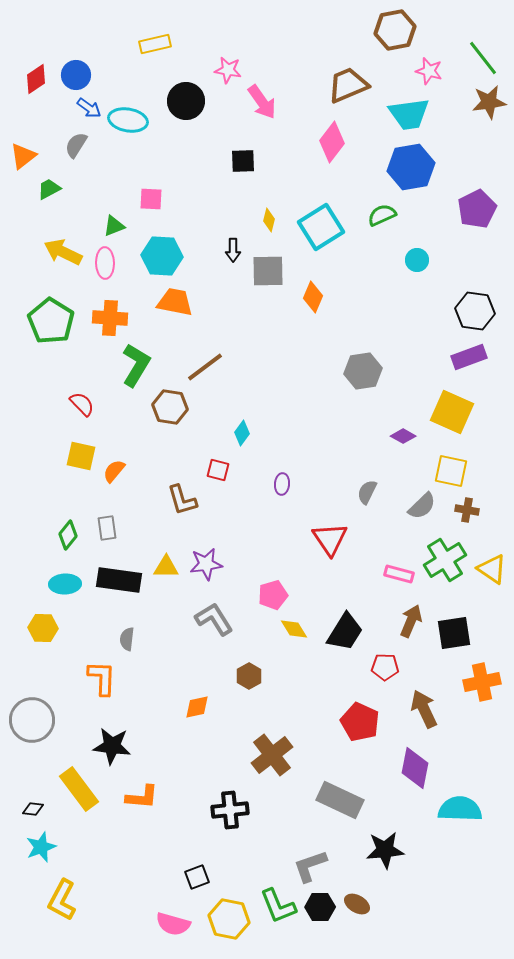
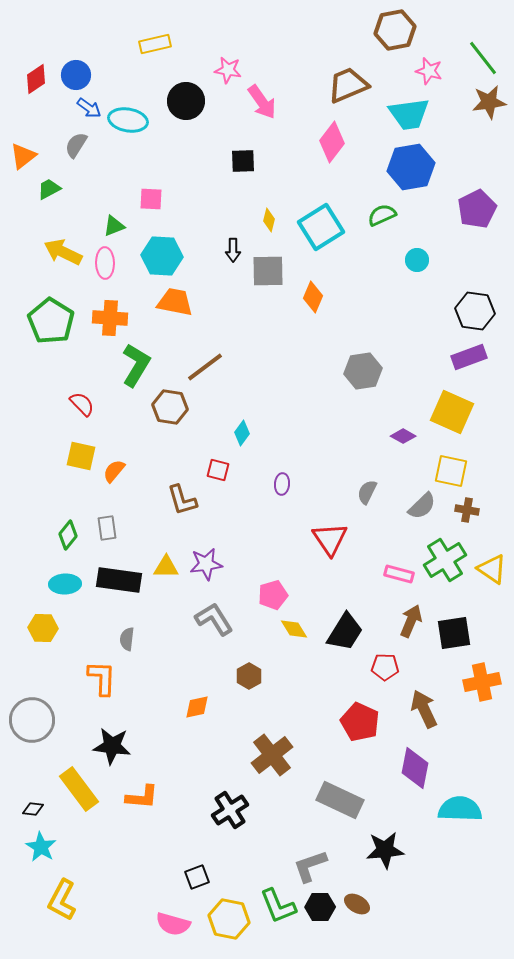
black cross at (230, 810): rotated 27 degrees counterclockwise
cyan star at (41, 847): rotated 20 degrees counterclockwise
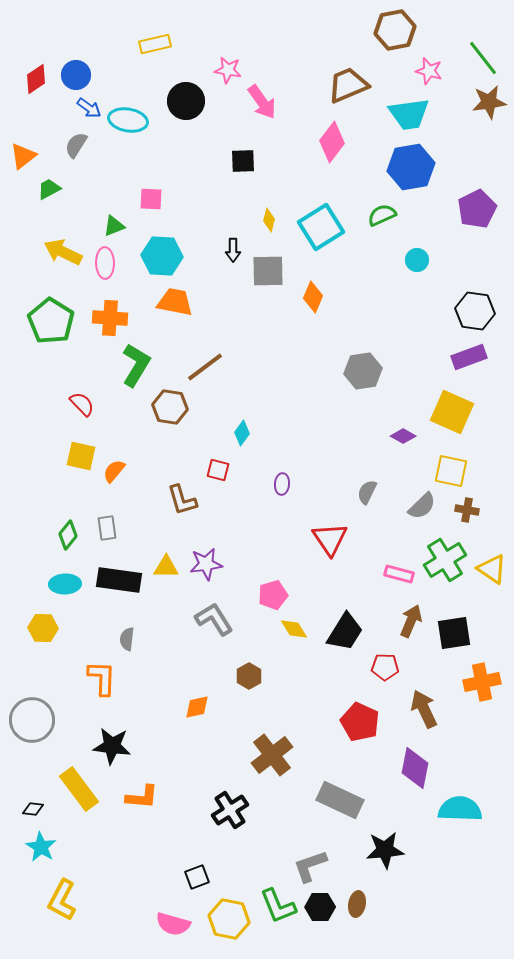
brown ellipse at (357, 904): rotated 70 degrees clockwise
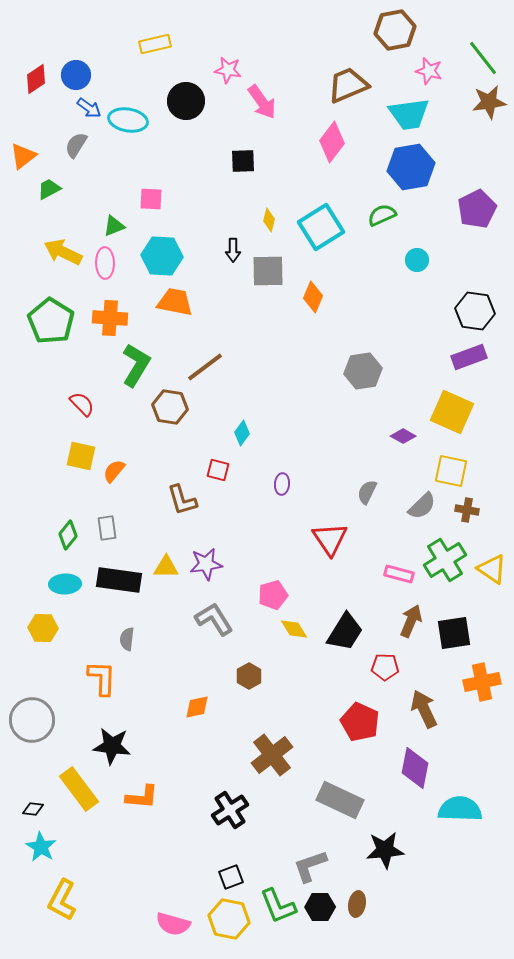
black square at (197, 877): moved 34 px right
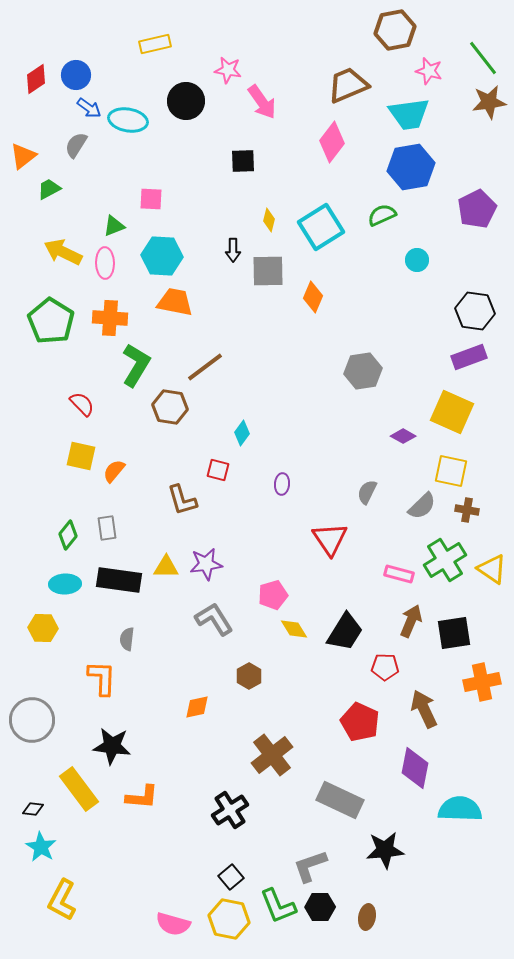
black square at (231, 877): rotated 20 degrees counterclockwise
brown ellipse at (357, 904): moved 10 px right, 13 px down
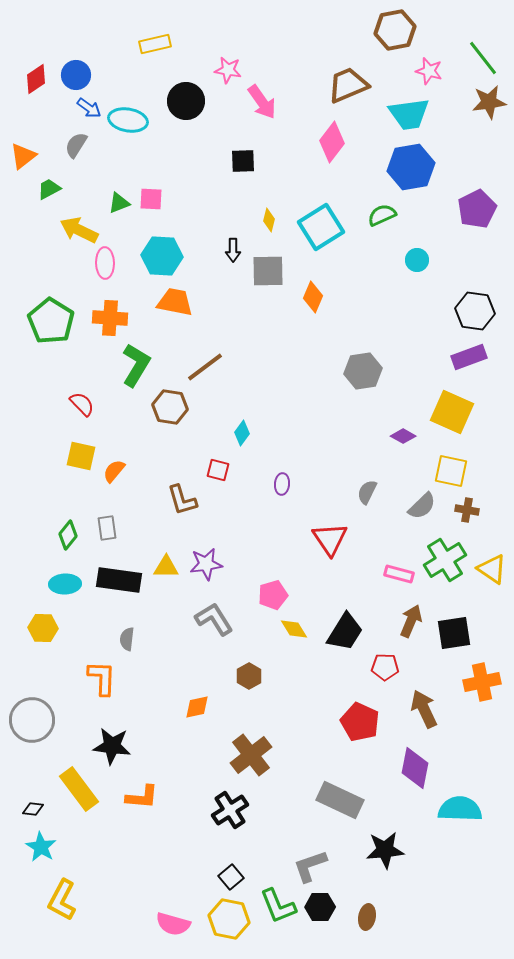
green triangle at (114, 226): moved 5 px right, 23 px up
yellow arrow at (63, 252): moved 16 px right, 22 px up
brown cross at (272, 755): moved 21 px left
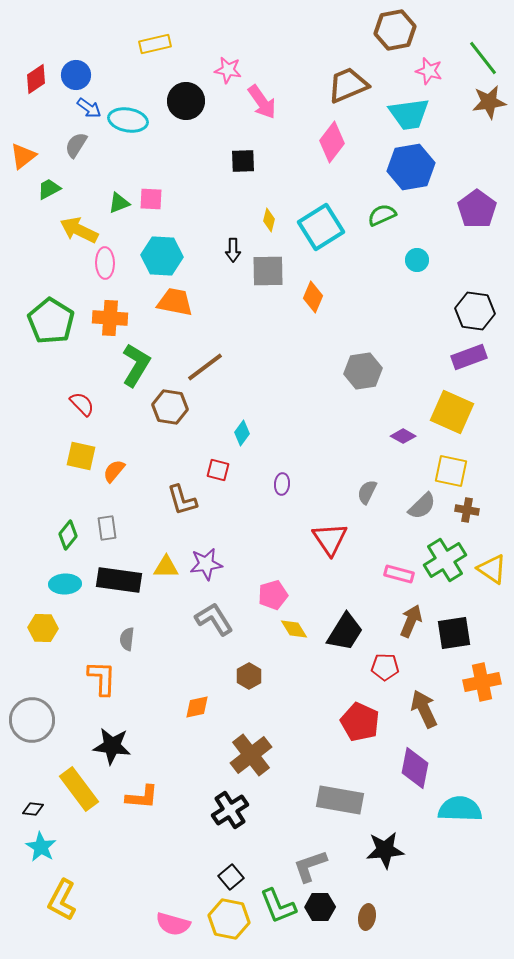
purple pentagon at (477, 209): rotated 9 degrees counterclockwise
gray rectangle at (340, 800): rotated 15 degrees counterclockwise
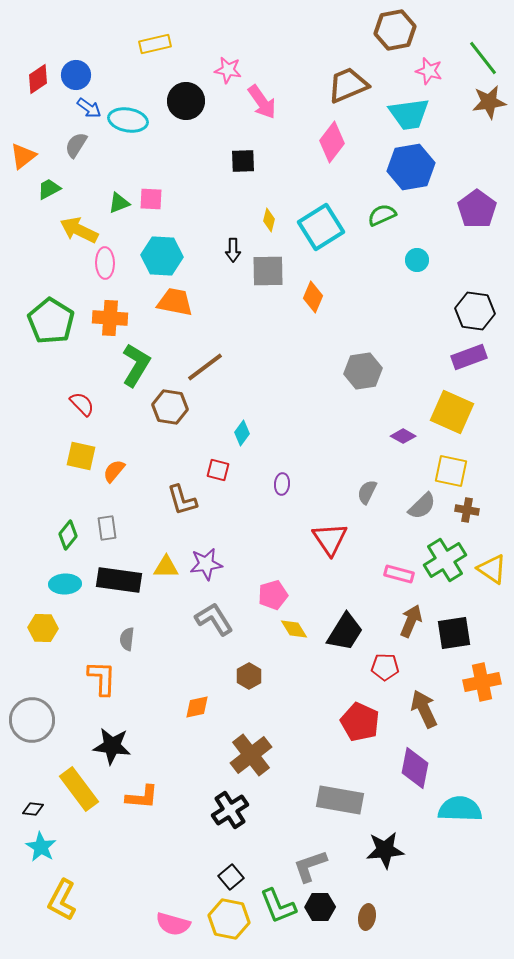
red diamond at (36, 79): moved 2 px right
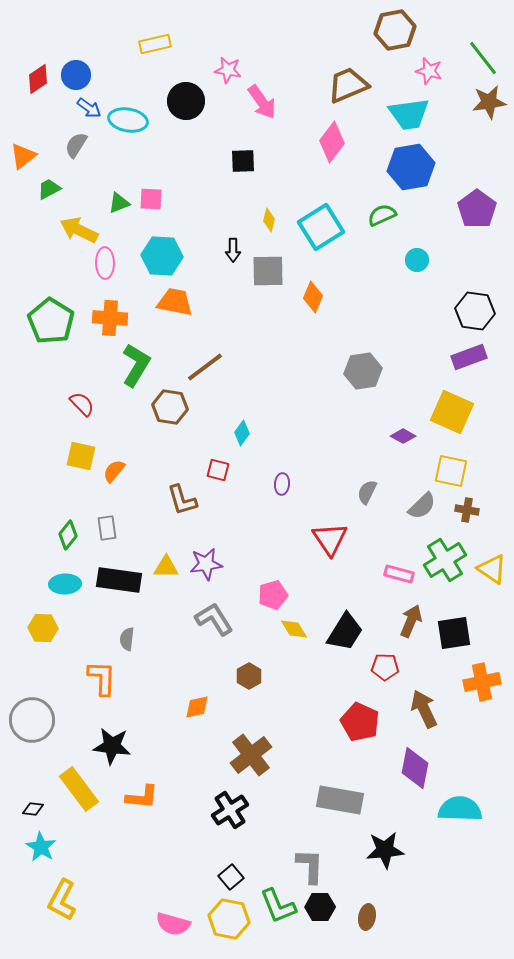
gray L-shape at (310, 866): rotated 111 degrees clockwise
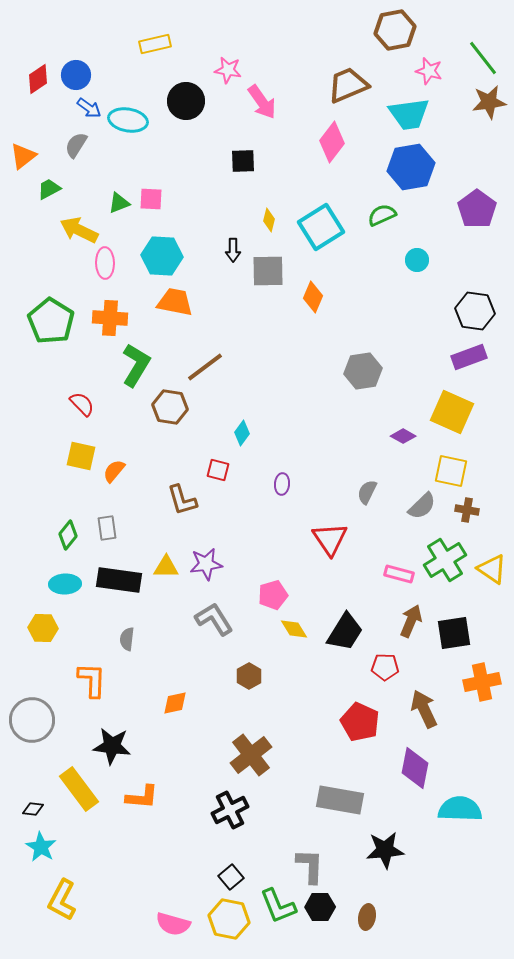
orange L-shape at (102, 678): moved 10 px left, 2 px down
orange diamond at (197, 707): moved 22 px left, 4 px up
black cross at (230, 810): rotated 6 degrees clockwise
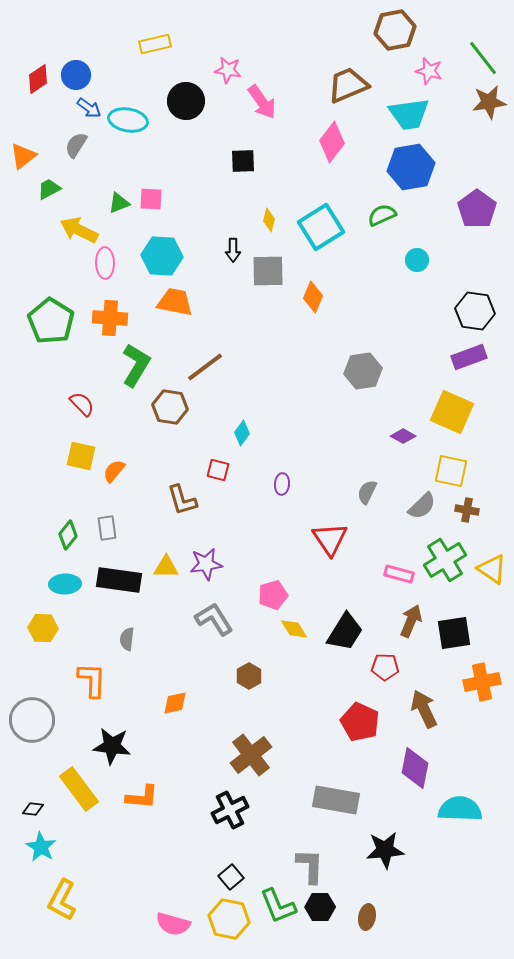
gray rectangle at (340, 800): moved 4 px left
